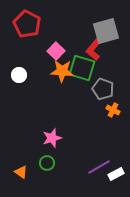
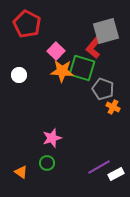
red L-shape: moved 2 px up
orange cross: moved 3 px up
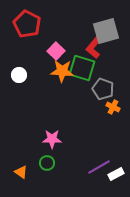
pink star: moved 1 px down; rotated 18 degrees clockwise
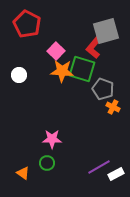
green square: moved 1 px down
orange triangle: moved 2 px right, 1 px down
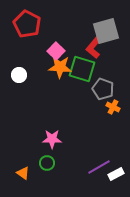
orange star: moved 2 px left, 4 px up
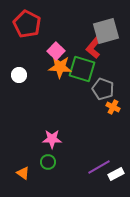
green circle: moved 1 px right, 1 px up
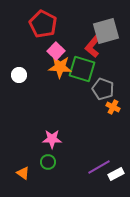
red pentagon: moved 16 px right
red L-shape: moved 1 px left, 1 px up
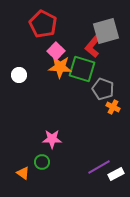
green circle: moved 6 px left
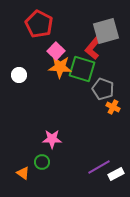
red pentagon: moved 4 px left
red L-shape: moved 2 px down
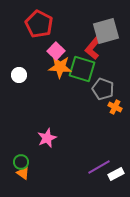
orange cross: moved 2 px right
pink star: moved 5 px left, 1 px up; rotated 24 degrees counterclockwise
green circle: moved 21 px left
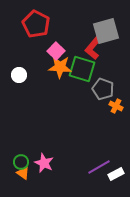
red pentagon: moved 3 px left
orange cross: moved 1 px right, 1 px up
pink star: moved 3 px left, 25 px down; rotated 24 degrees counterclockwise
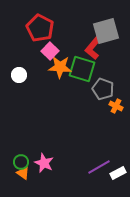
red pentagon: moved 4 px right, 4 px down
pink square: moved 6 px left
white rectangle: moved 2 px right, 1 px up
